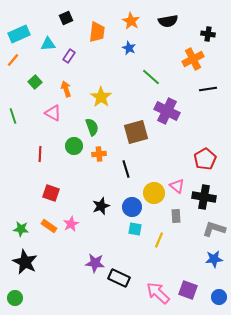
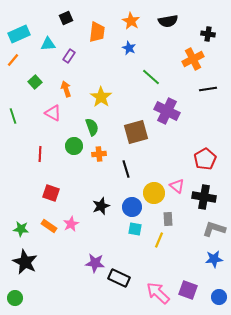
gray rectangle at (176, 216): moved 8 px left, 3 px down
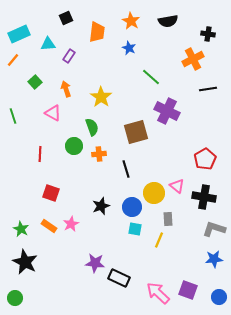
green star at (21, 229): rotated 21 degrees clockwise
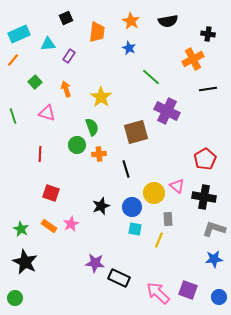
pink triangle at (53, 113): moved 6 px left; rotated 12 degrees counterclockwise
green circle at (74, 146): moved 3 px right, 1 px up
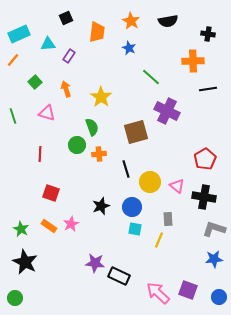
orange cross at (193, 59): moved 2 px down; rotated 25 degrees clockwise
yellow circle at (154, 193): moved 4 px left, 11 px up
black rectangle at (119, 278): moved 2 px up
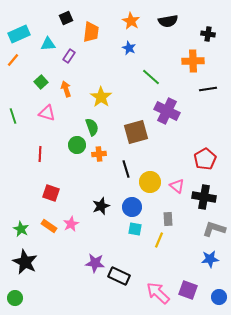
orange trapezoid at (97, 32): moved 6 px left
green square at (35, 82): moved 6 px right
blue star at (214, 259): moved 4 px left
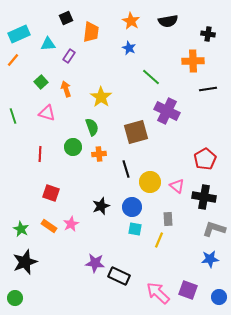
green circle at (77, 145): moved 4 px left, 2 px down
black star at (25, 262): rotated 25 degrees clockwise
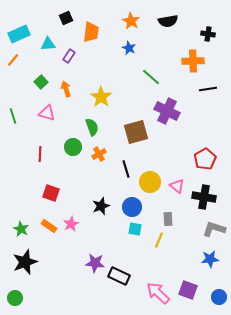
orange cross at (99, 154): rotated 24 degrees counterclockwise
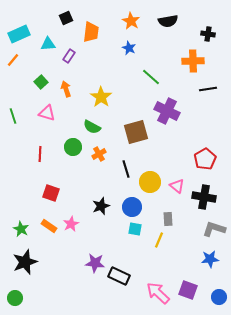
green semicircle at (92, 127): rotated 138 degrees clockwise
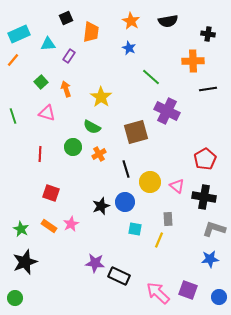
blue circle at (132, 207): moved 7 px left, 5 px up
